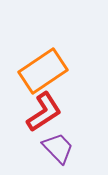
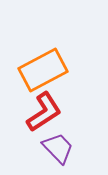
orange rectangle: moved 1 px up; rotated 6 degrees clockwise
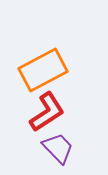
red L-shape: moved 3 px right
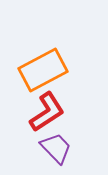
purple trapezoid: moved 2 px left
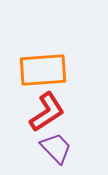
orange rectangle: rotated 24 degrees clockwise
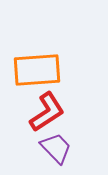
orange rectangle: moved 6 px left
